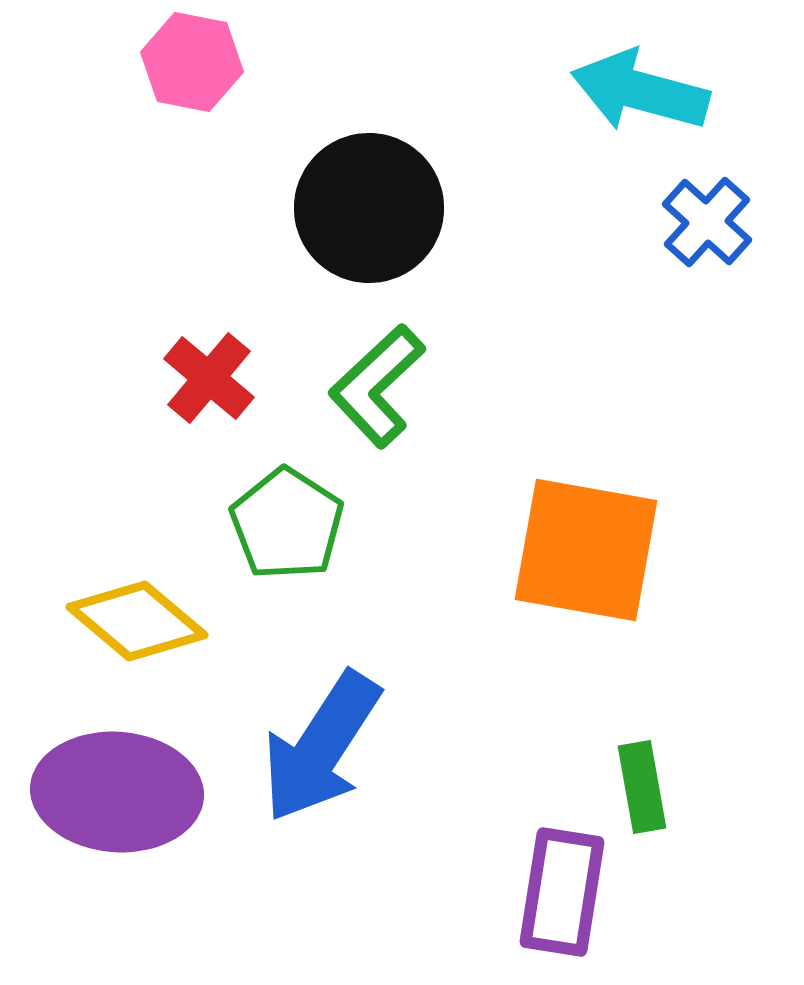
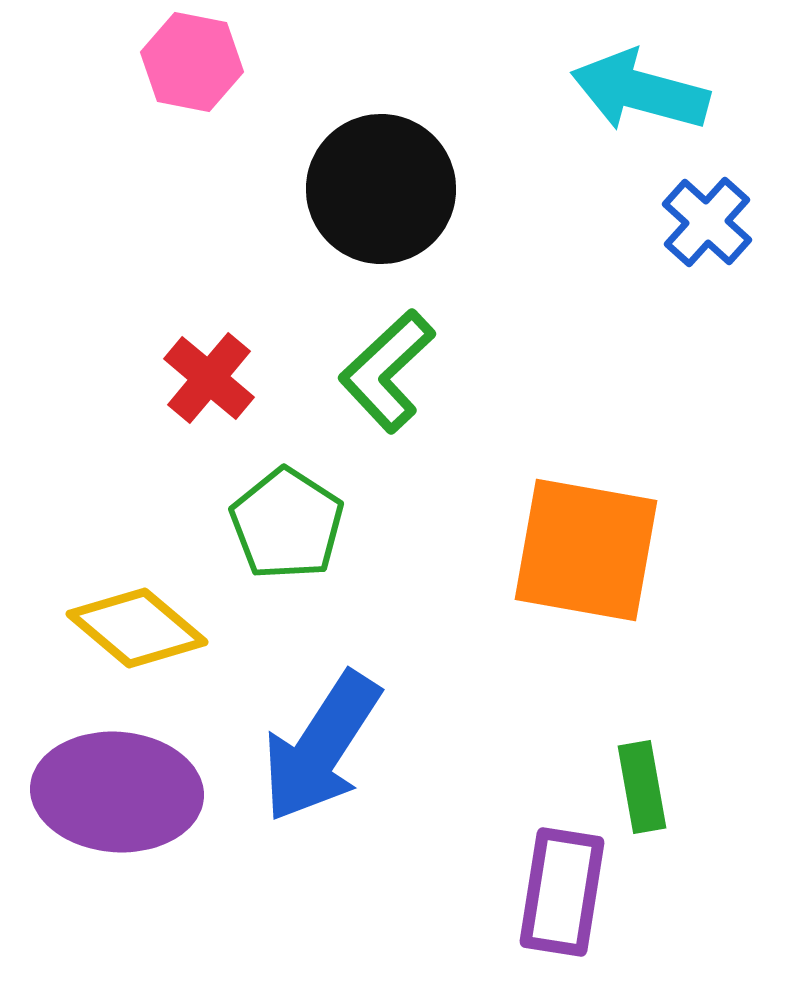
black circle: moved 12 px right, 19 px up
green L-shape: moved 10 px right, 15 px up
yellow diamond: moved 7 px down
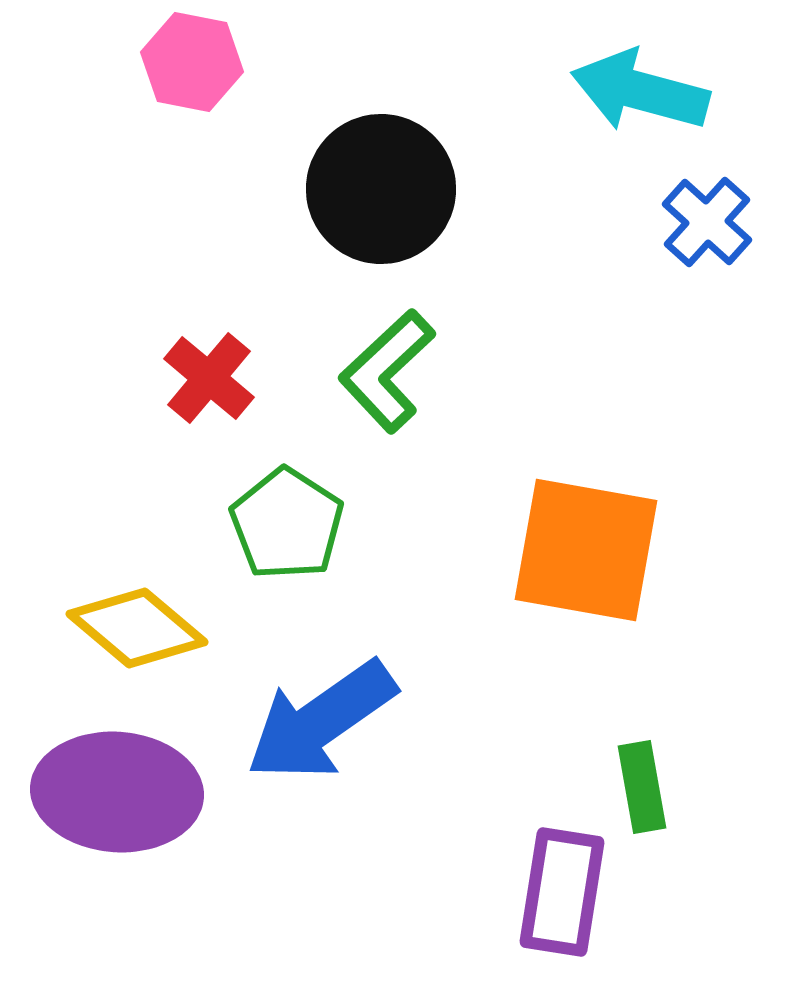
blue arrow: moved 26 px up; rotated 22 degrees clockwise
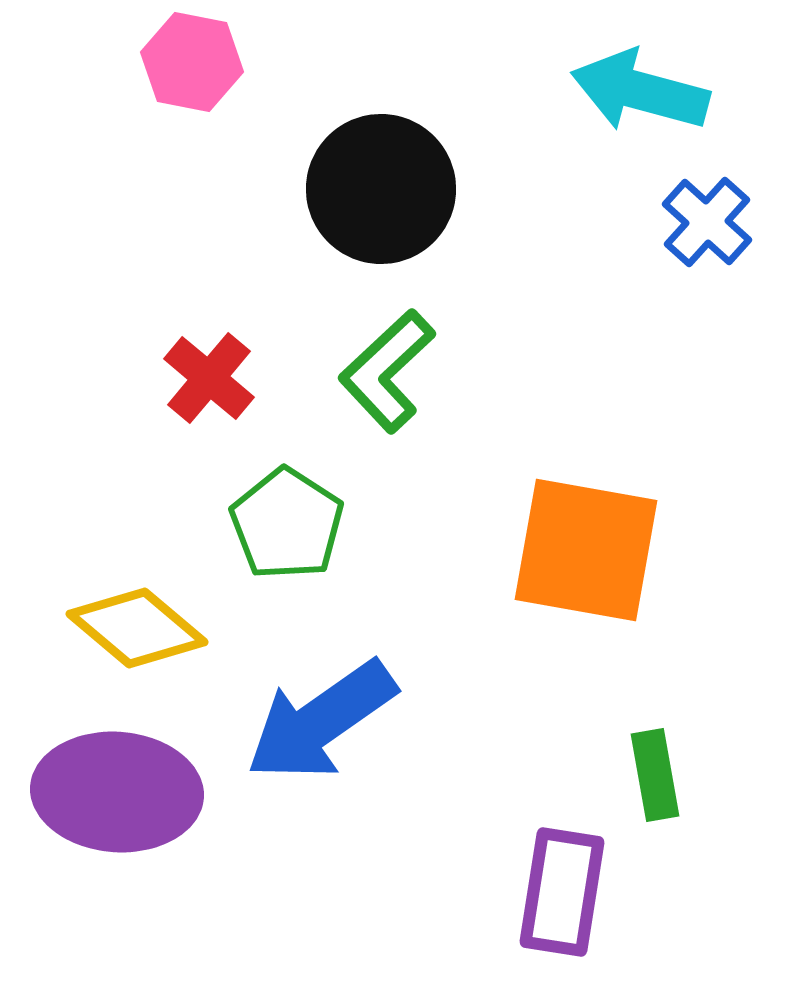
green rectangle: moved 13 px right, 12 px up
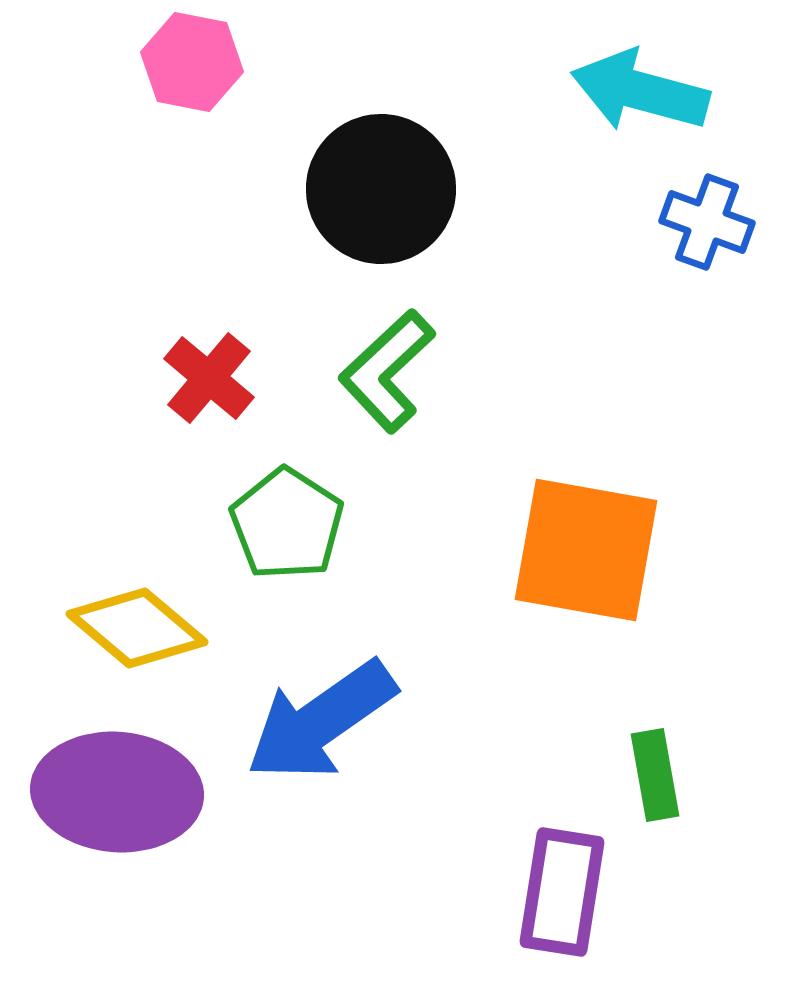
blue cross: rotated 22 degrees counterclockwise
